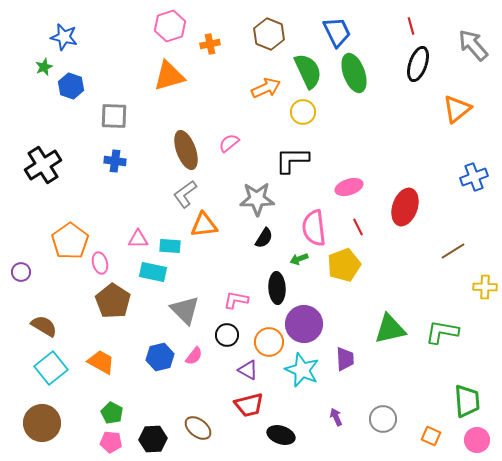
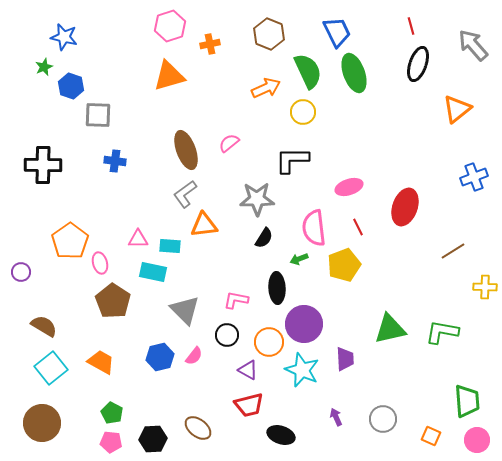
gray square at (114, 116): moved 16 px left, 1 px up
black cross at (43, 165): rotated 33 degrees clockwise
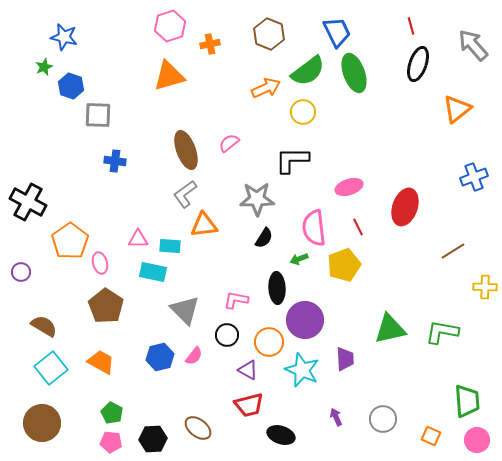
green semicircle at (308, 71): rotated 78 degrees clockwise
black cross at (43, 165): moved 15 px left, 37 px down; rotated 27 degrees clockwise
brown pentagon at (113, 301): moved 7 px left, 5 px down
purple circle at (304, 324): moved 1 px right, 4 px up
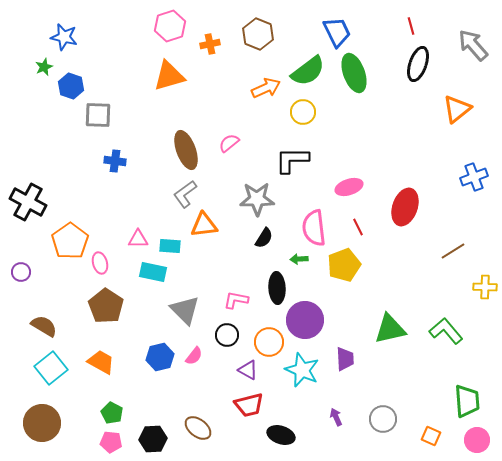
brown hexagon at (269, 34): moved 11 px left
green arrow at (299, 259): rotated 18 degrees clockwise
green L-shape at (442, 332): moved 4 px right, 1 px up; rotated 40 degrees clockwise
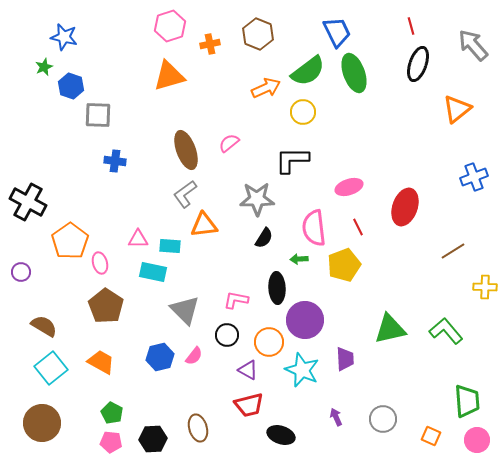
brown ellipse at (198, 428): rotated 36 degrees clockwise
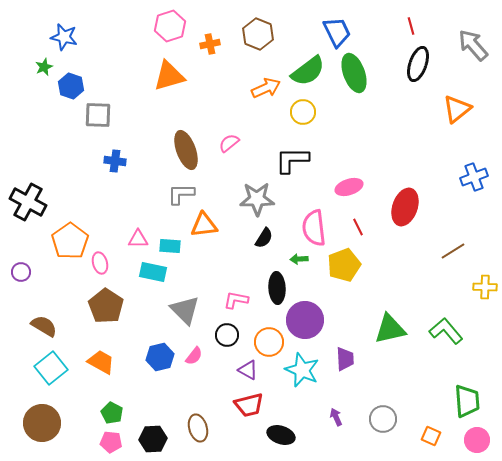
gray L-shape at (185, 194): moved 4 px left; rotated 36 degrees clockwise
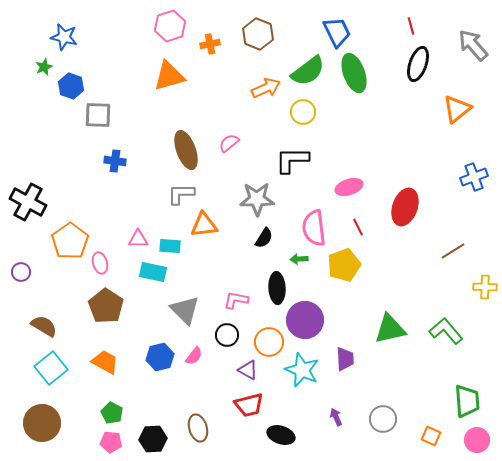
orange trapezoid at (101, 362): moved 4 px right
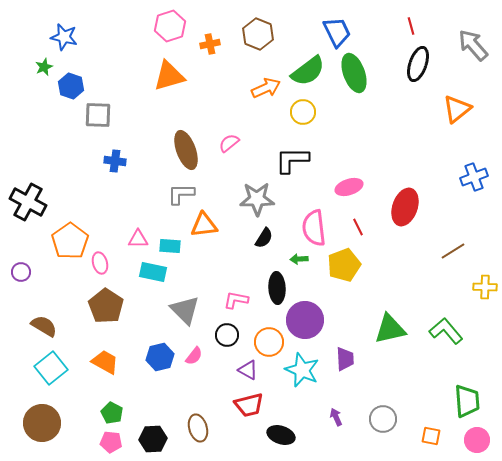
orange square at (431, 436): rotated 12 degrees counterclockwise
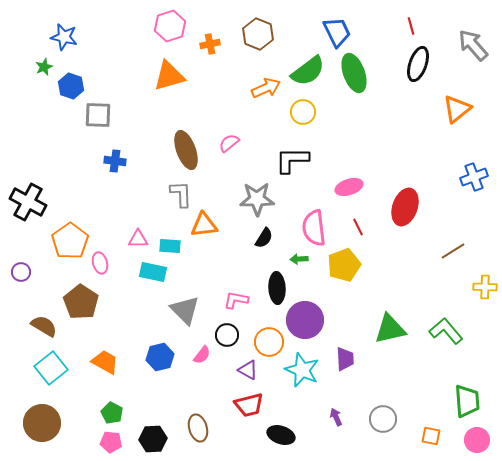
gray L-shape at (181, 194): rotated 88 degrees clockwise
brown pentagon at (106, 306): moved 25 px left, 4 px up
pink semicircle at (194, 356): moved 8 px right, 1 px up
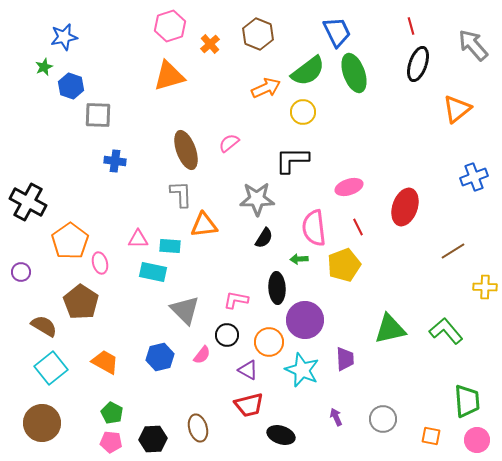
blue star at (64, 37): rotated 24 degrees counterclockwise
orange cross at (210, 44): rotated 30 degrees counterclockwise
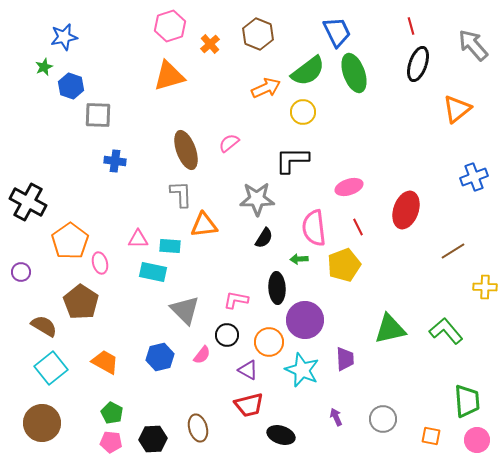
red ellipse at (405, 207): moved 1 px right, 3 px down
